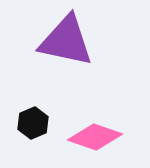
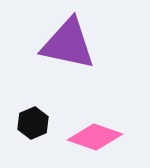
purple triangle: moved 2 px right, 3 px down
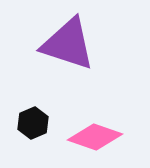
purple triangle: rotated 6 degrees clockwise
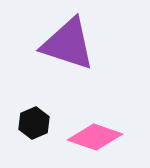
black hexagon: moved 1 px right
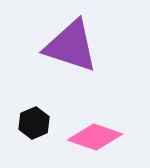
purple triangle: moved 3 px right, 2 px down
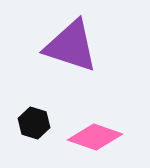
black hexagon: rotated 20 degrees counterclockwise
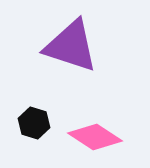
pink diamond: rotated 14 degrees clockwise
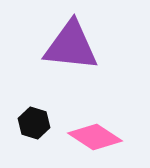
purple triangle: rotated 12 degrees counterclockwise
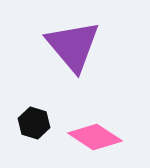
purple triangle: moved 2 px right; rotated 44 degrees clockwise
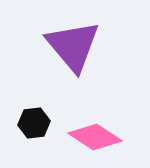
black hexagon: rotated 24 degrees counterclockwise
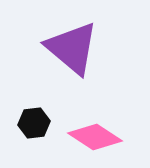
purple triangle: moved 1 px left, 2 px down; rotated 10 degrees counterclockwise
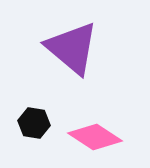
black hexagon: rotated 16 degrees clockwise
